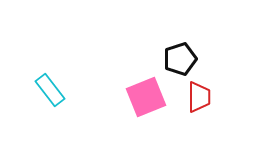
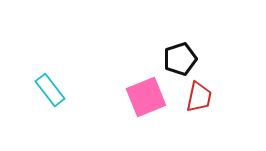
red trapezoid: rotated 12 degrees clockwise
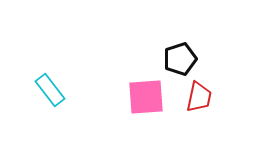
pink square: rotated 18 degrees clockwise
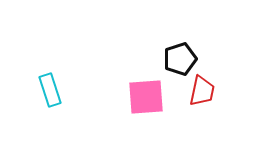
cyan rectangle: rotated 20 degrees clockwise
red trapezoid: moved 3 px right, 6 px up
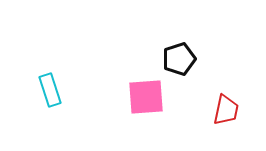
black pentagon: moved 1 px left
red trapezoid: moved 24 px right, 19 px down
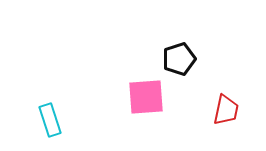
cyan rectangle: moved 30 px down
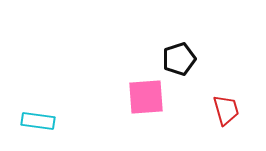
red trapezoid: rotated 28 degrees counterclockwise
cyan rectangle: moved 12 px left, 1 px down; rotated 64 degrees counterclockwise
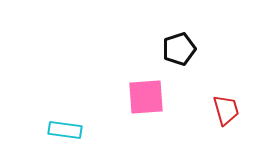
black pentagon: moved 10 px up
cyan rectangle: moved 27 px right, 9 px down
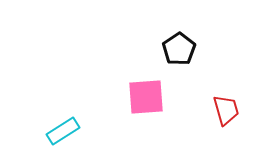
black pentagon: rotated 16 degrees counterclockwise
cyan rectangle: moved 2 px left, 1 px down; rotated 40 degrees counterclockwise
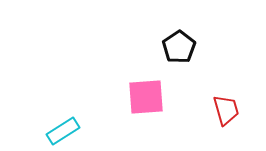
black pentagon: moved 2 px up
